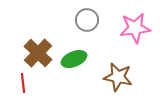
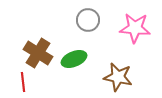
gray circle: moved 1 px right
pink star: rotated 12 degrees clockwise
brown cross: rotated 12 degrees counterclockwise
red line: moved 1 px up
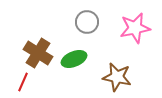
gray circle: moved 1 px left, 2 px down
pink star: rotated 16 degrees counterclockwise
brown star: moved 1 px left
red line: rotated 30 degrees clockwise
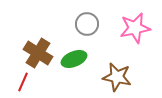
gray circle: moved 2 px down
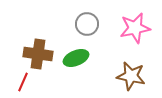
brown cross: moved 1 px down; rotated 24 degrees counterclockwise
green ellipse: moved 2 px right, 1 px up
brown star: moved 14 px right, 1 px up
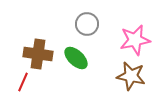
pink star: moved 12 px down
green ellipse: rotated 65 degrees clockwise
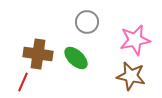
gray circle: moved 2 px up
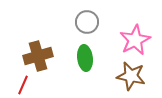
pink star: rotated 16 degrees counterclockwise
brown cross: moved 2 px down; rotated 24 degrees counterclockwise
green ellipse: moved 9 px right; rotated 40 degrees clockwise
red line: moved 3 px down
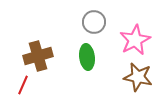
gray circle: moved 7 px right
green ellipse: moved 2 px right, 1 px up
brown star: moved 7 px right, 1 px down
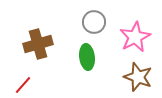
pink star: moved 3 px up
brown cross: moved 12 px up
brown star: rotated 8 degrees clockwise
red line: rotated 18 degrees clockwise
